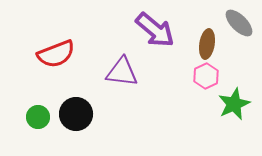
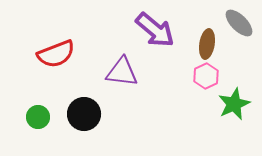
black circle: moved 8 px right
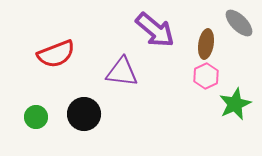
brown ellipse: moved 1 px left
green star: moved 1 px right
green circle: moved 2 px left
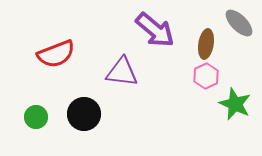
green star: rotated 24 degrees counterclockwise
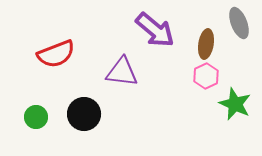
gray ellipse: rotated 24 degrees clockwise
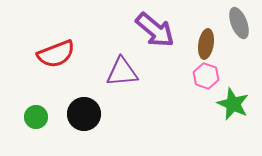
purple triangle: rotated 12 degrees counterclockwise
pink hexagon: rotated 15 degrees counterclockwise
green star: moved 2 px left
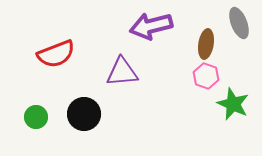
purple arrow: moved 4 px left, 4 px up; rotated 126 degrees clockwise
